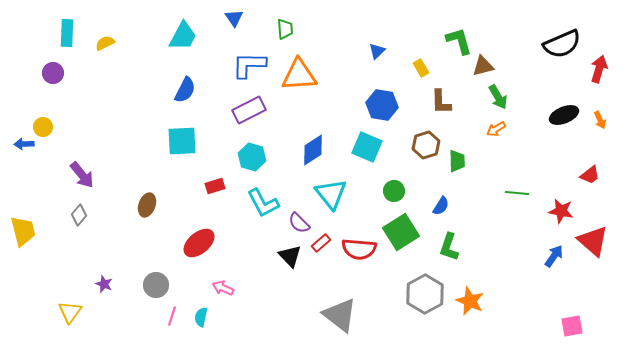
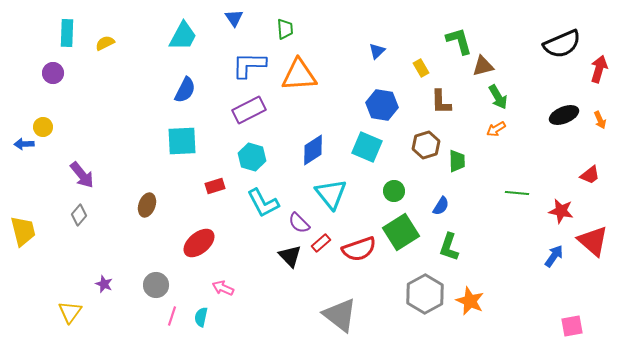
red semicircle at (359, 249): rotated 24 degrees counterclockwise
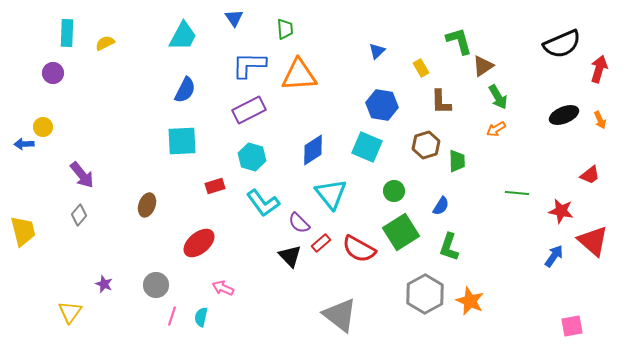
brown triangle at (483, 66): rotated 20 degrees counterclockwise
cyan L-shape at (263, 203): rotated 8 degrees counterclockwise
red semicircle at (359, 249): rotated 48 degrees clockwise
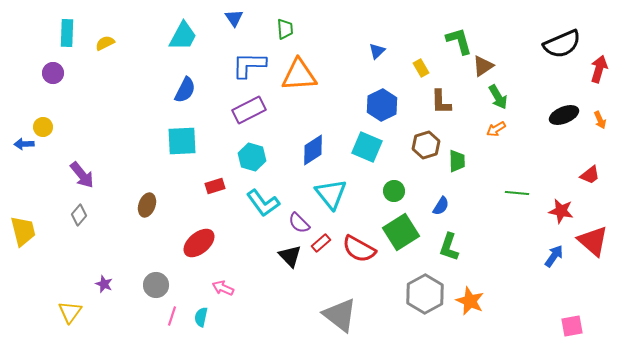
blue hexagon at (382, 105): rotated 24 degrees clockwise
